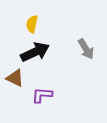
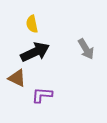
yellow semicircle: rotated 24 degrees counterclockwise
brown triangle: moved 2 px right
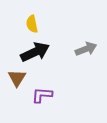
gray arrow: rotated 80 degrees counterclockwise
brown triangle: rotated 36 degrees clockwise
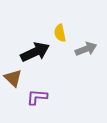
yellow semicircle: moved 28 px right, 9 px down
brown triangle: moved 4 px left; rotated 18 degrees counterclockwise
purple L-shape: moved 5 px left, 2 px down
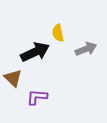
yellow semicircle: moved 2 px left
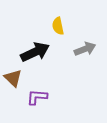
yellow semicircle: moved 7 px up
gray arrow: moved 1 px left
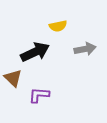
yellow semicircle: rotated 90 degrees counterclockwise
gray arrow: rotated 10 degrees clockwise
purple L-shape: moved 2 px right, 2 px up
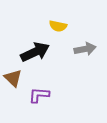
yellow semicircle: rotated 24 degrees clockwise
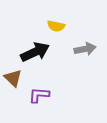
yellow semicircle: moved 2 px left
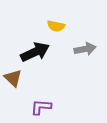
purple L-shape: moved 2 px right, 12 px down
